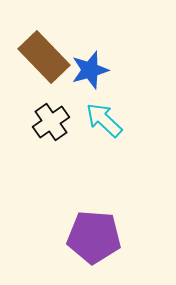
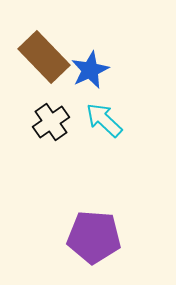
blue star: rotated 9 degrees counterclockwise
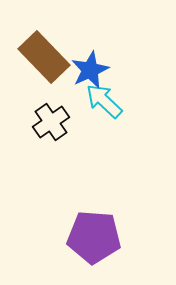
cyan arrow: moved 19 px up
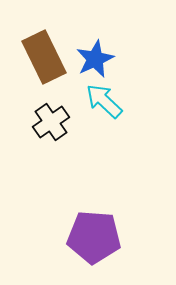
brown rectangle: rotated 18 degrees clockwise
blue star: moved 5 px right, 11 px up
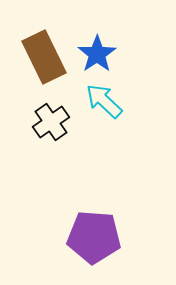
blue star: moved 2 px right, 5 px up; rotated 9 degrees counterclockwise
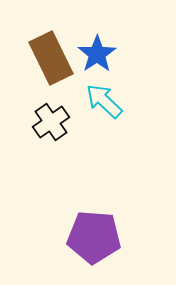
brown rectangle: moved 7 px right, 1 px down
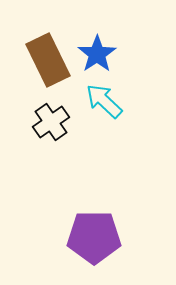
brown rectangle: moved 3 px left, 2 px down
purple pentagon: rotated 4 degrees counterclockwise
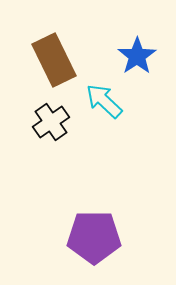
blue star: moved 40 px right, 2 px down
brown rectangle: moved 6 px right
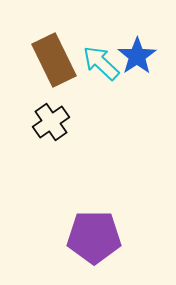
cyan arrow: moved 3 px left, 38 px up
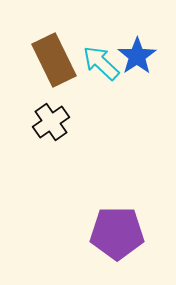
purple pentagon: moved 23 px right, 4 px up
